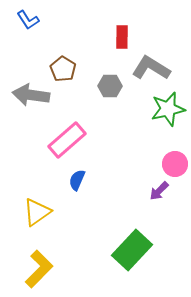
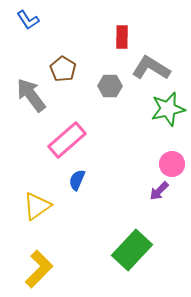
gray arrow: rotated 45 degrees clockwise
pink circle: moved 3 px left
yellow triangle: moved 6 px up
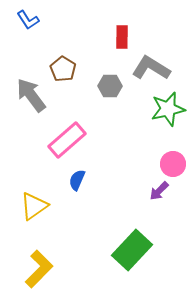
pink circle: moved 1 px right
yellow triangle: moved 3 px left
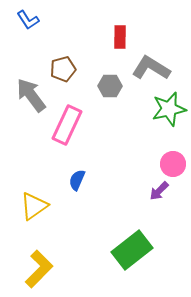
red rectangle: moved 2 px left
brown pentagon: rotated 25 degrees clockwise
green star: moved 1 px right
pink rectangle: moved 15 px up; rotated 24 degrees counterclockwise
green rectangle: rotated 9 degrees clockwise
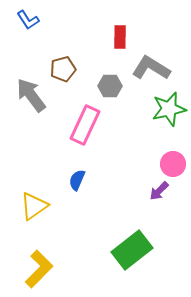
pink rectangle: moved 18 px right
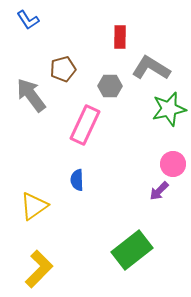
blue semicircle: rotated 25 degrees counterclockwise
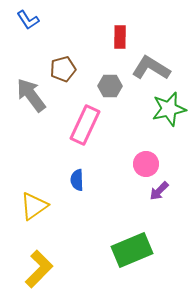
pink circle: moved 27 px left
green rectangle: rotated 15 degrees clockwise
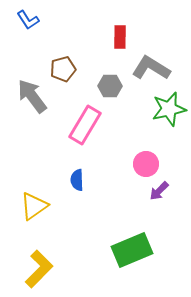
gray arrow: moved 1 px right, 1 px down
pink rectangle: rotated 6 degrees clockwise
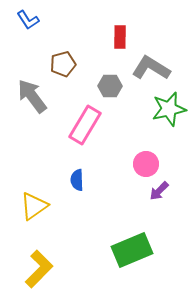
brown pentagon: moved 5 px up
